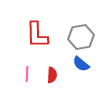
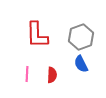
gray hexagon: rotated 10 degrees counterclockwise
blue semicircle: rotated 24 degrees clockwise
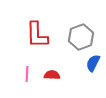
blue semicircle: moved 12 px right, 1 px up; rotated 54 degrees clockwise
red semicircle: rotated 91 degrees counterclockwise
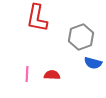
red L-shape: moved 17 px up; rotated 12 degrees clockwise
blue semicircle: rotated 102 degrees counterclockwise
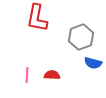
pink line: moved 1 px down
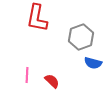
red semicircle: moved 6 px down; rotated 42 degrees clockwise
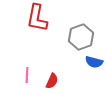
blue semicircle: moved 1 px right, 1 px up
red semicircle: rotated 70 degrees clockwise
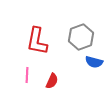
red L-shape: moved 23 px down
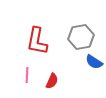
gray hexagon: rotated 10 degrees clockwise
blue semicircle: rotated 18 degrees clockwise
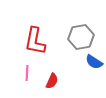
red L-shape: moved 2 px left
pink line: moved 2 px up
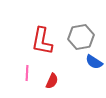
red L-shape: moved 7 px right
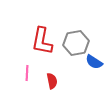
gray hexagon: moved 5 px left, 6 px down
red semicircle: rotated 35 degrees counterclockwise
